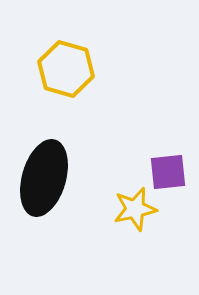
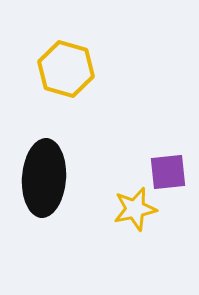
black ellipse: rotated 12 degrees counterclockwise
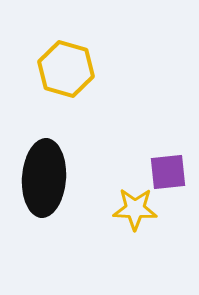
yellow star: rotated 15 degrees clockwise
